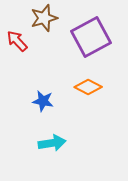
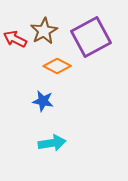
brown star: moved 13 px down; rotated 12 degrees counterclockwise
red arrow: moved 2 px left, 2 px up; rotated 20 degrees counterclockwise
orange diamond: moved 31 px left, 21 px up
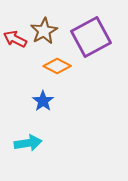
blue star: rotated 25 degrees clockwise
cyan arrow: moved 24 px left
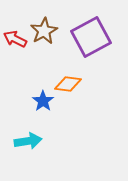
orange diamond: moved 11 px right, 18 px down; rotated 20 degrees counterclockwise
cyan arrow: moved 2 px up
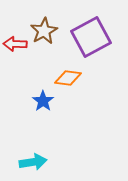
red arrow: moved 5 px down; rotated 25 degrees counterclockwise
orange diamond: moved 6 px up
cyan arrow: moved 5 px right, 21 px down
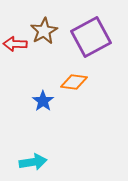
orange diamond: moved 6 px right, 4 px down
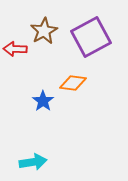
red arrow: moved 5 px down
orange diamond: moved 1 px left, 1 px down
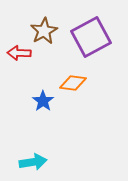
red arrow: moved 4 px right, 4 px down
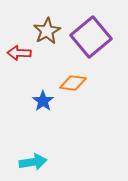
brown star: moved 3 px right
purple square: rotated 12 degrees counterclockwise
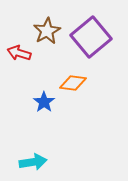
red arrow: rotated 15 degrees clockwise
blue star: moved 1 px right, 1 px down
